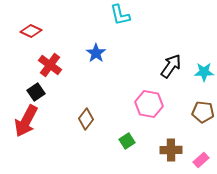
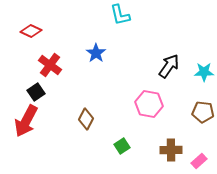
black arrow: moved 2 px left
brown diamond: rotated 10 degrees counterclockwise
green square: moved 5 px left, 5 px down
pink rectangle: moved 2 px left, 1 px down
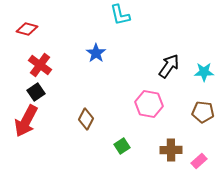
red diamond: moved 4 px left, 2 px up; rotated 10 degrees counterclockwise
red cross: moved 10 px left
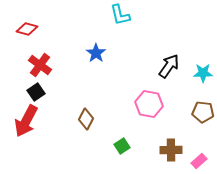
cyan star: moved 1 px left, 1 px down
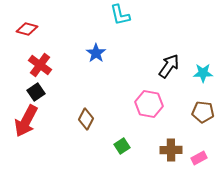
pink rectangle: moved 3 px up; rotated 14 degrees clockwise
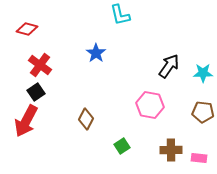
pink hexagon: moved 1 px right, 1 px down
pink rectangle: rotated 35 degrees clockwise
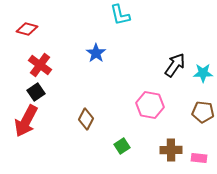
black arrow: moved 6 px right, 1 px up
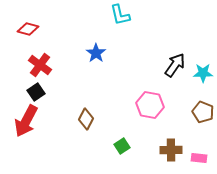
red diamond: moved 1 px right
brown pentagon: rotated 15 degrees clockwise
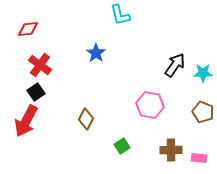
red diamond: rotated 20 degrees counterclockwise
